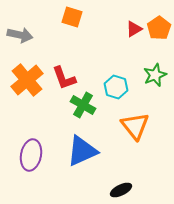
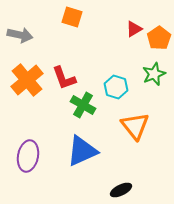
orange pentagon: moved 10 px down
green star: moved 1 px left, 1 px up
purple ellipse: moved 3 px left, 1 px down
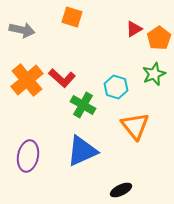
gray arrow: moved 2 px right, 5 px up
red L-shape: moved 2 px left; rotated 28 degrees counterclockwise
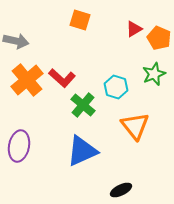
orange square: moved 8 px right, 3 px down
gray arrow: moved 6 px left, 11 px down
orange pentagon: rotated 15 degrees counterclockwise
green cross: rotated 10 degrees clockwise
purple ellipse: moved 9 px left, 10 px up
